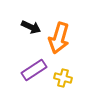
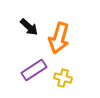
black arrow: moved 2 px left; rotated 18 degrees clockwise
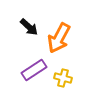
orange arrow: rotated 12 degrees clockwise
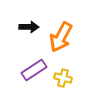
black arrow: rotated 42 degrees counterclockwise
orange arrow: moved 2 px right, 1 px up
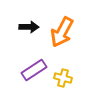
orange arrow: moved 1 px right, 5 px up
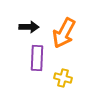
orange arrow: moved 2 px right, 1 px down
purple rectangle: moved 3 px right, 12 px up; rotated 55 degrees counterclockwise
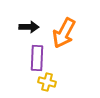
yellow cross: moved 16 px left, 4 px down
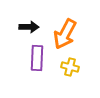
orange arrow: moved 1 px right, 1 px down
yellow cross: moved 23 px right, 15 px up
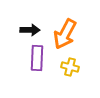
black arrow: moved 1 px right, 3 px down
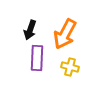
black arrow: rotated 108 degrees clockwise
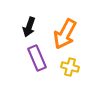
black arrow: moved 1 px left, 3 px up
purple rectangle: rotated 25 degrees counterclockwise
